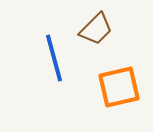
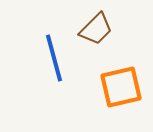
orange square: moved 2 px right
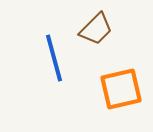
orange square: moved 2 px down
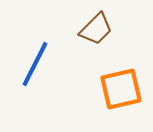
blue line: moved 19 px left, 6 px down; rotated 42 degrees clockwise
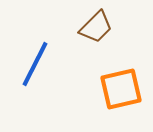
brown trapezoid: moved 2 px up
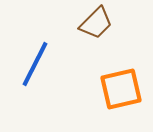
brown trapezoid: moved 4 px up
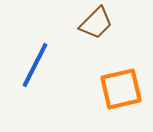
blue line: moved 1 px down
